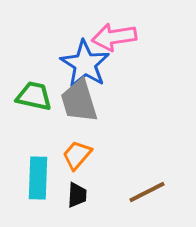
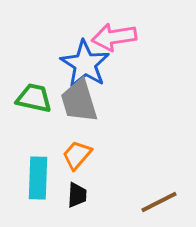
green trapezoid: moved 2 px down
brown line: moved 12 px right, 10 px down
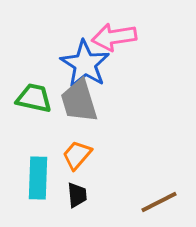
black trapezoid: rotated 8 degrees counterclockwise
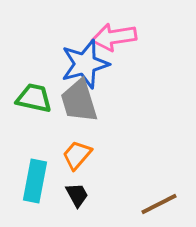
blue star: rotated 24 degrees clockwise
cyan rectangle: moved 3 px left, 3 px down; rotated 9 degrees clockwise
black trapezoid: rotated 24 degrees counterclockwise
brown line: moved 2 px down
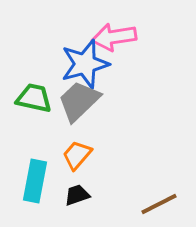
gray trapezoid: rotated 63 degrees clockwise
black trapezoid: rotated 80 degrees counterclockwise
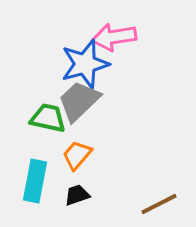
green trapezoid: moved 14 px right, 20 px down
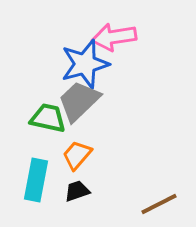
cyan rectangle: moved 1 px right, 1 px up
black trapezoid: moved 4 px up
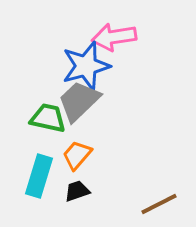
blue star: moved 1 px right, 2 px down
cyan rectangle: moved 3 px right, 4 px up; rotated 6 degrees clockwise
